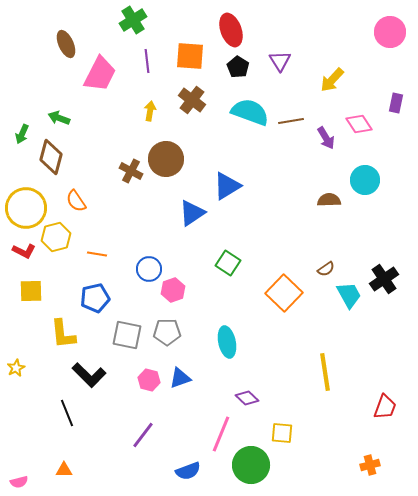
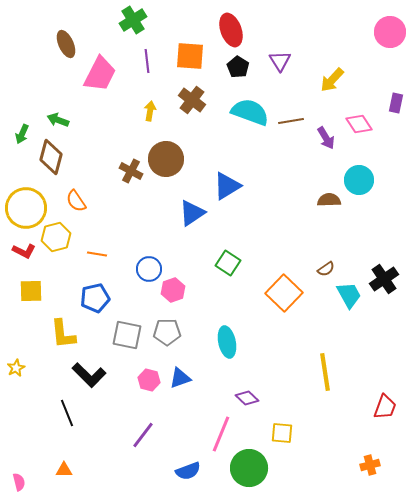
green arrow at (59, 118): moved 1 px left, 2 px down
cyan circle at (365, 180): moved 6 px left
green circle at (251, 465): moved 2 px left, 3 px down
pink semicircle at (19, 482): rotated 90 degrees counterclockwise
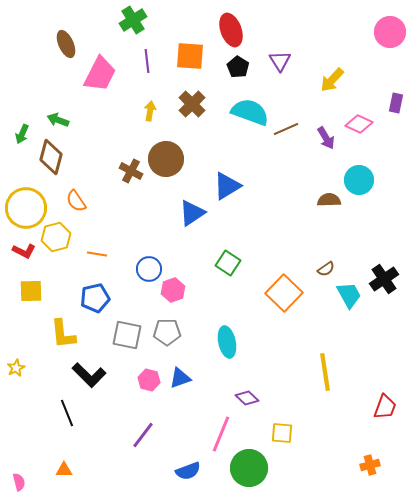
brown cross at (192, 100): moved 4 px down; rotated 8 degrees clockwise
brown line at (291, 121): moved 5 px left, 8 px down; rotated 15 degrees counterclockwise
pink diamond at (359, 124): rotated 32 degrees counterclockwise
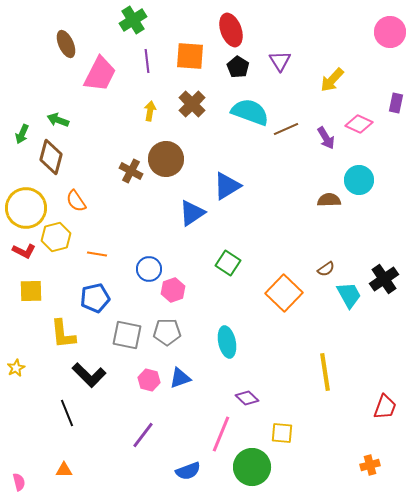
green circle at (249, 468): moved 3 px right, 1 px up
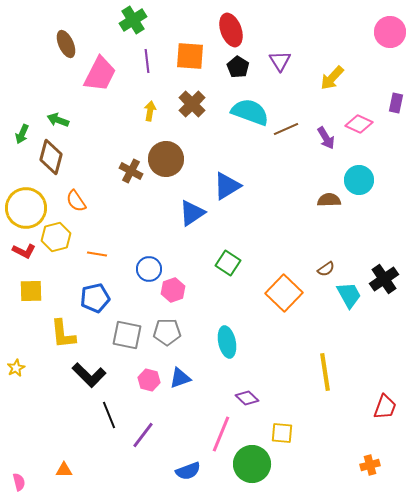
yellow arrow at (332, 80): moved 2 px up
black line at (67, 413): moved 42 px right, 2 px down
green circle at (252, 467): moved 3 px up
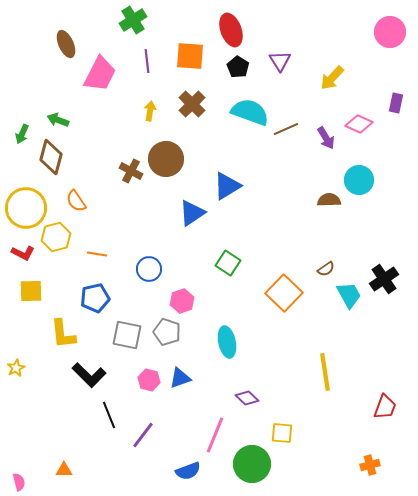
red L-shape at (24, 251): moved 1 px left, 2 px down
pink hexagon at (173, 290): moved 9 px right, 11 px down
gray pentagon at (167, 332): rotated 20 degrees clockwise
pink line at (221, 434): moved 6 px left, 1 px down
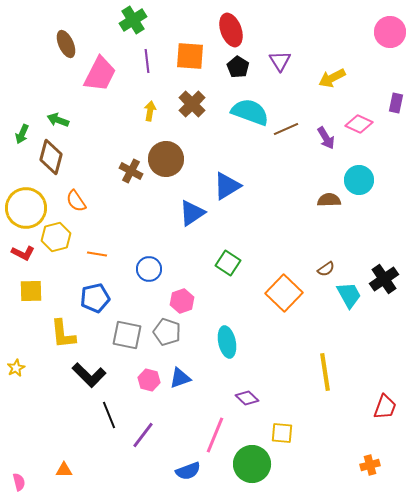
yellow arrow at (332, 78): rotated 20 degrees clockwise
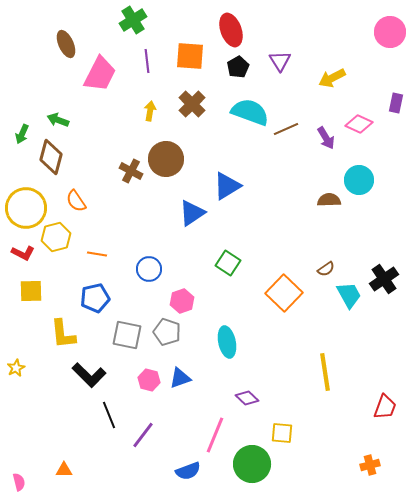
black pentagon at (238, 67): rotated 10 degrees clockwise
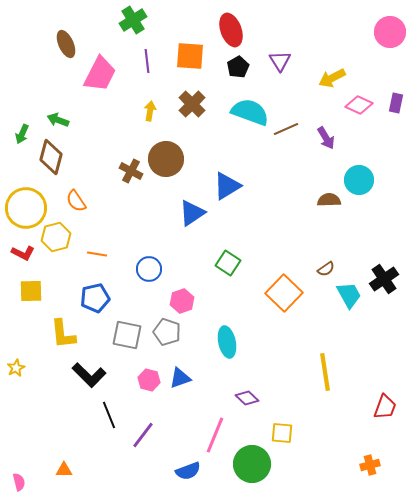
pink diamond at (359, 124): moved 19 px up
